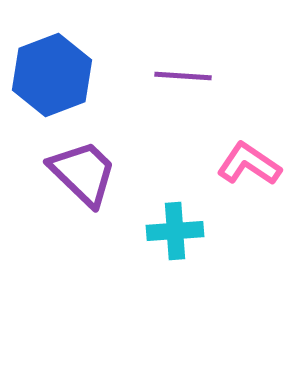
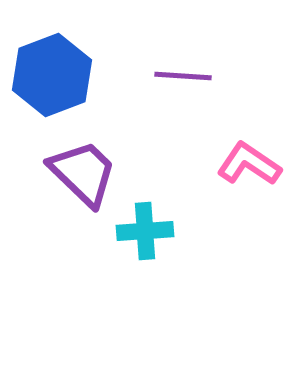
cyan cross: moved 30 px left
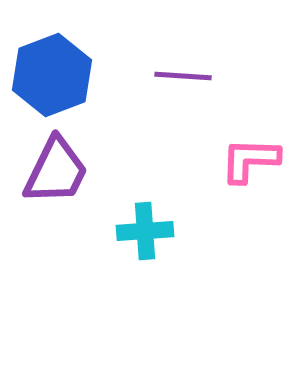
pink L-shape: moved 1 px right, 4 px up; rotated 32 degrees counterclockwise
purple trapezoid: moved 27 px left, 2 px up; rotated 72 degrees clockwise
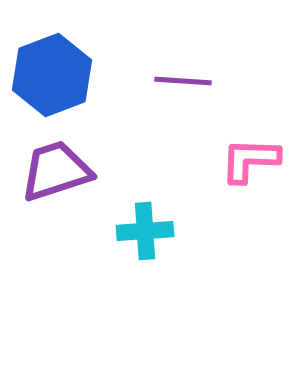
purple line: moved 5 px down
purple trapezoid: rotated 134 degrees counterclockwise
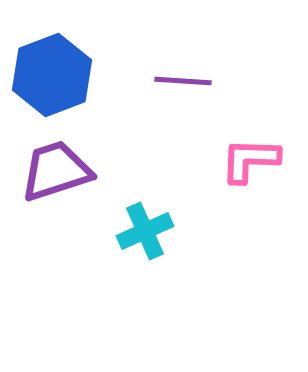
cyan cross: rotated 20 degrees counterclockwise
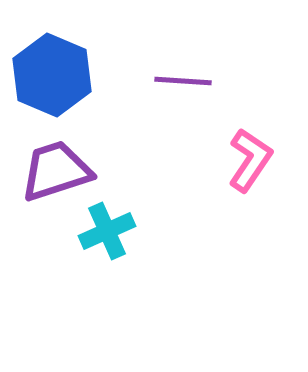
blue hexagon: rotated 16 degrees counterclockwise
pink L-shape: rotated 122 degrees clockwise
cyan cross: moved 38 px left
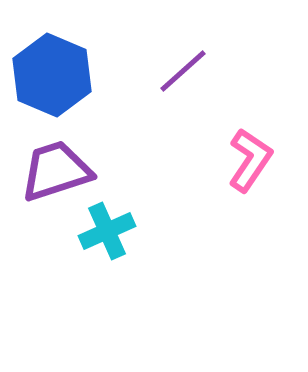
purple line: moved 10 px up; rotated 46 degrees counterclockwise
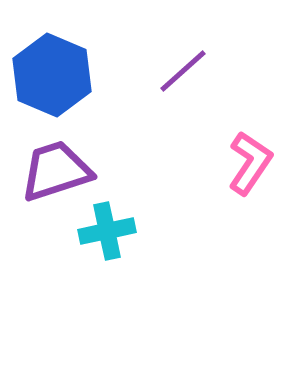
pink L-shape: moved 3 px down
cyan cross: rotated 12 degrees clockwise
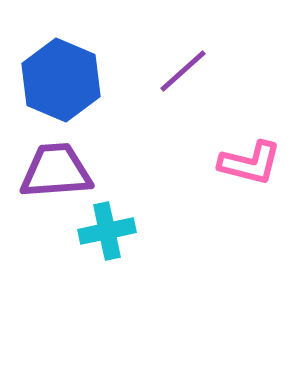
blue hexagon: moved 9 px right, 5 px down
pink L-shape: rotated 70 degrees clockwise
purple trapezoid: rotated 14 degrees clockwise
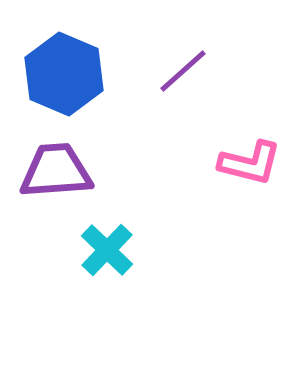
blue hexagon: moved 3 px right, 6 px up
cyan cross: moved 19 px down; rotated 34 degrees counterclockwise
